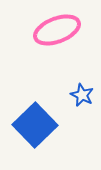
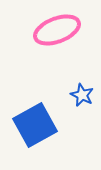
blue square: rotated 15 degrees clockwise
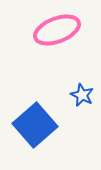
blue square: rotated 12 degrees counterclockwise
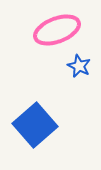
blue star: moved 3 px left, 29 px up
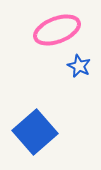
blue square: moved 7 px down
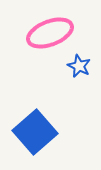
pink ellipse: moved 7 px left, 3 px down
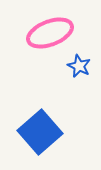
blue square: moved 5 px right
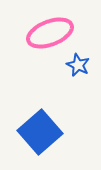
blue star: moved 1 px left, 1 px up
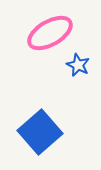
pink ellipse: rotated 9 degrees counterclockwise
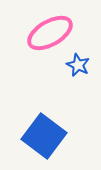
blue square: moved 4 px right, 4 px down; rotated 12 degrees counterclockwise
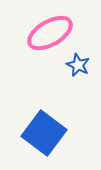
blue square: moved 3 px up
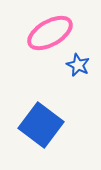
blue square: moved 3 px left, 8 px up
